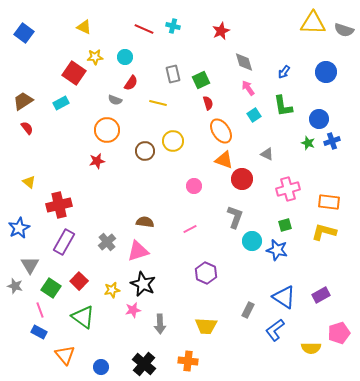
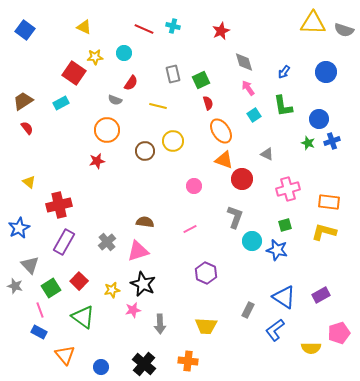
blue square at (24, 33): moved 1 px right, 3 px up
cyan circle at (125, 57): moved 1 px left, 4 px up
yellow line at (158, 103): moved 3 px down
gray triangle at (30, 265): rotated 12 degrees counterclockwise
green square at (51, 288): rotated 24 degrees clockwise
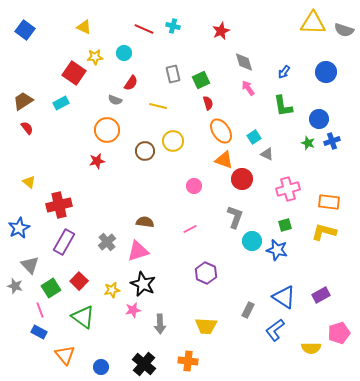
cyan square at (254, 115): moved 22 px down
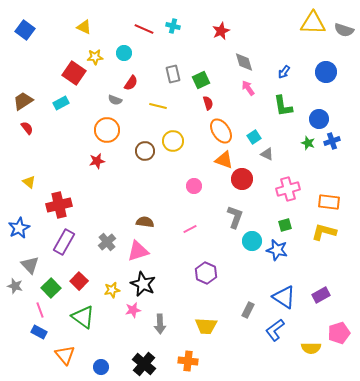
green square at (51, 288): rotated 12 degrees counterclockwise
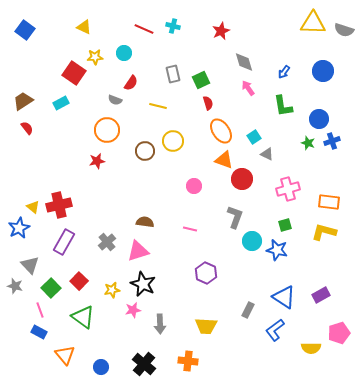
blue circle at (326, 72): moved 3 px left, 1 px up
yellow triangle at (29, 182): moved 4 px right, 25 px down
pink line at (190, 229): rotated 40 degrees clockwise
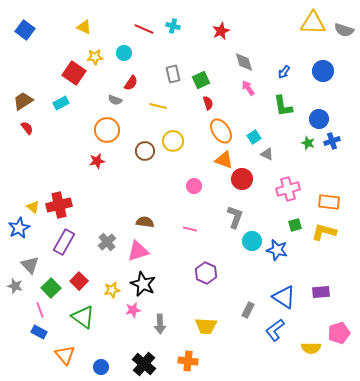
green square at (285, 225): moved 10 px right
purple rectangle at (321, 295): moved 3 px up; rotated 24 degrees clockwise
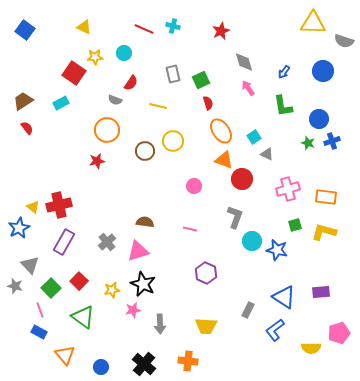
gray semicircle at (344, 30): moved 11 px down
orange rectangle at (329, 202): moved 3 px left, 5 px up
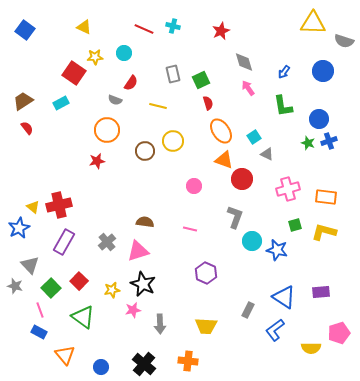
blue cross at (332, 141): moved 3 px left
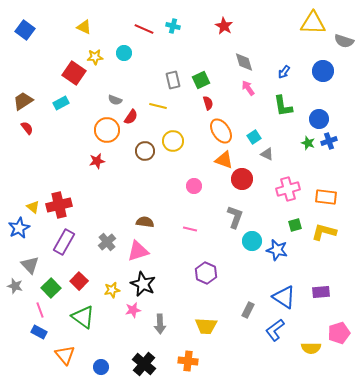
red star at (221, 31): moved 3 px right, 5 px up; rotated 18 degrees counterclockwise
gray rectangle at (173, 74): moved 6 px down
red semicircle at (131, 83): moved 34 px down
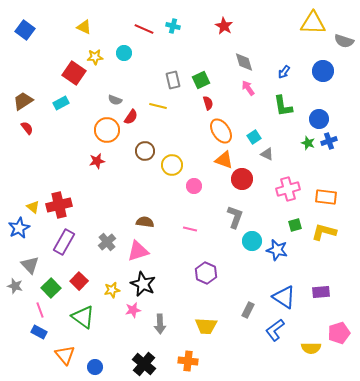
yellow circle at (173, 141): moved 1 px left, 24 px down
blue circle at (101, 367): moved 6 px left
